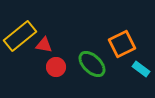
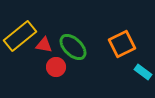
green ellipse: moved 19 px left, 17 px up
cyan rectangle: moved 2 px right, 3 px down
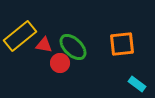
orange square: rotated 20 degrees clockwise
red circle: moved 4 px right, 4 px up
cyan rectangle: moved 6 px left, 12 px down
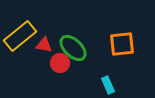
green ellipse: moved 1 px down
cyan rectangle: moved 29 px left, 1 px down; rotated 30 degrees clockwise
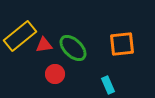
red triangle: rotated 18 degrees counterclockwise
red circle: moved 5 px left, 11 px down
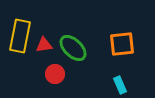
yellow rectangle: rotated 40 degrees counterclockwise
cyan rectangle: moved 12 px right
